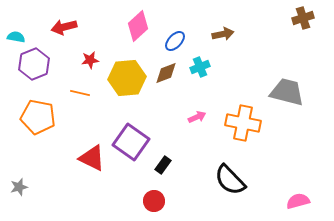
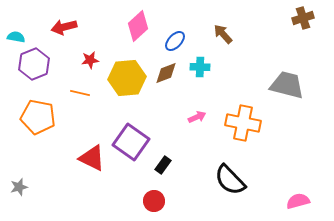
brown arrow: rotated 120 degrees counterclockwise
cyan cross: rotated 24 degrees clockwise
gray trapezoid: moved 7 px up
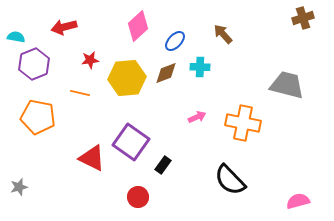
red circle: moved 16 px left, 4 px up
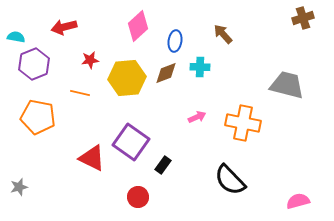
blue ellipse: rotated 35 degrees counterclockwise
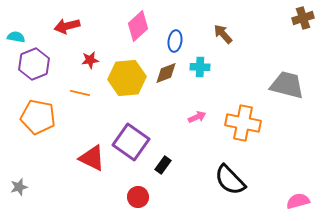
red arrow: moved 3 px right, 1 px up
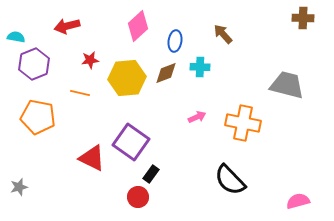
brown cross: rotated 20 degrees clockwise
black rectangle: moved 12 px left, 9 px down
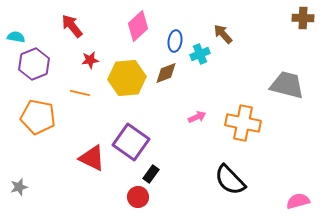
red arrow: moved 5 px right; rotated 65 degrees clockwise
cyan cross: moved 13 px up; rotated 24 degrees counterclockwise
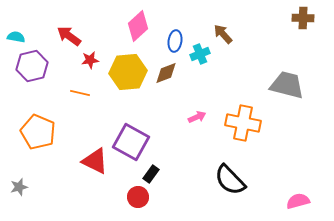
red arrow: moved 3 px left, 10 px down; rotated 15 degrees counterclockwise
purple hexagon: moved 2 px left, 2 px down; rotated 8 degrees clockwise
yellow hexagon: moved 1 px right, 6 px up
orange pentagon: moved 15 px down; rotated 12 degrees clockwise
purple square: rotated 6 degrees counterclockwise
red triangle: moved 3 px right, 3 px down
